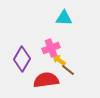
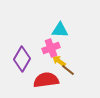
cyan triangle: moved 4 px left, 12 px down
yellow arrow: moved 1 px down
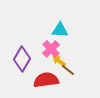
pink cross: moved 1 px down; rotated 24 degrees counterclockwise
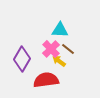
brown line: moved 21 px up
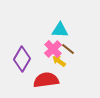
pink cross: moved 2 px right
